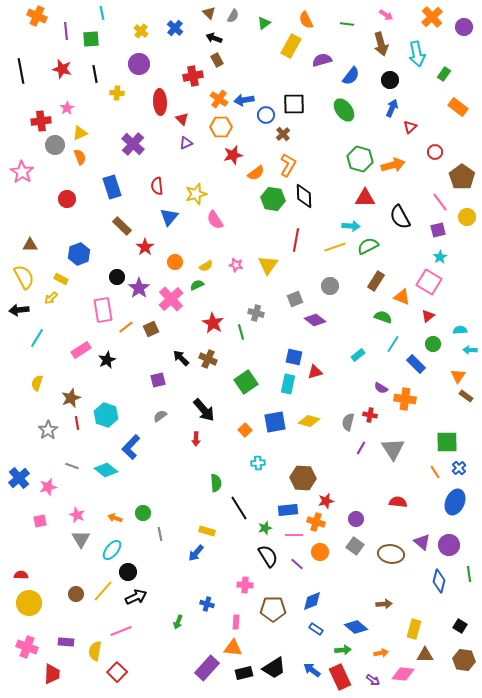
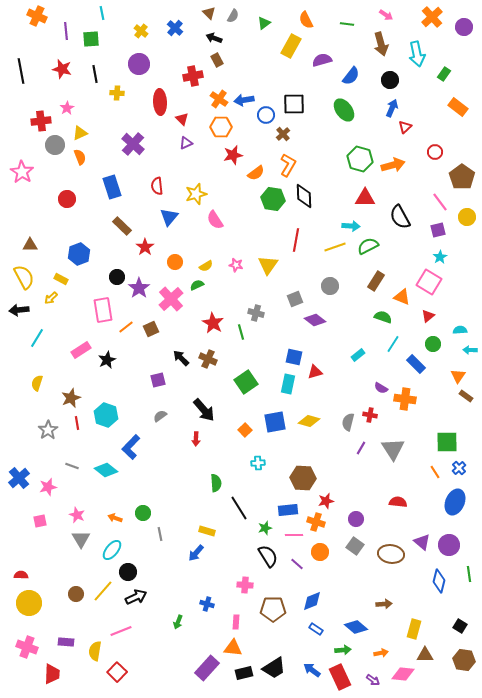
red triangle at (410, 127): moved 5 px left
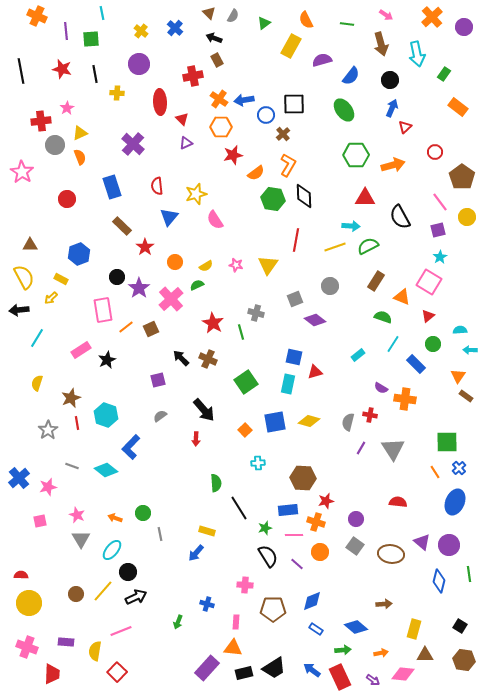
green hexagon at (360, 159): moved 4 px left, 4 px up; rotated 15 degrees counterclockwise
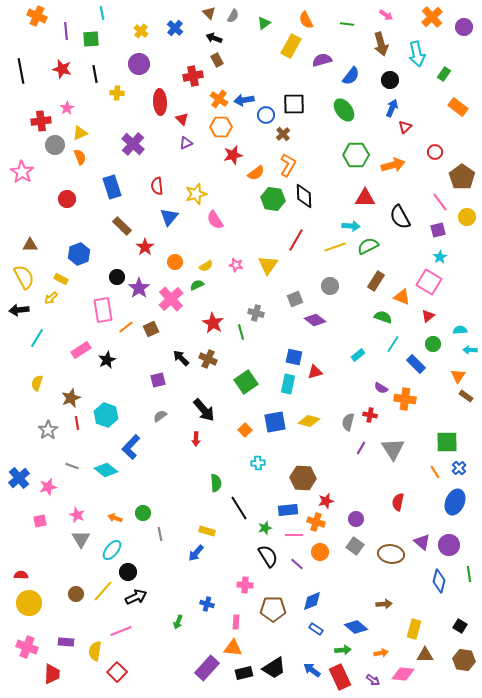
red line at (296, 240): rotated 20 degrees clockwise
red semicircle at (398, 502): rotated 84 degrees counterclockwise
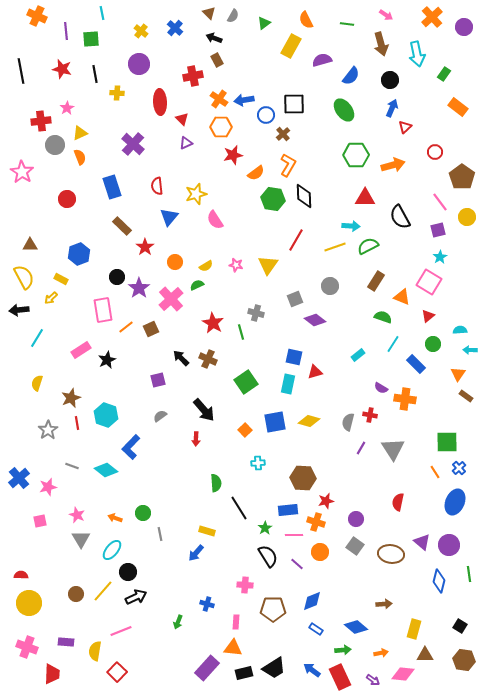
orange triangle at (458, 376): moved 2 px up
green star at (265, 528): rotated 16 degrees counterclockwise
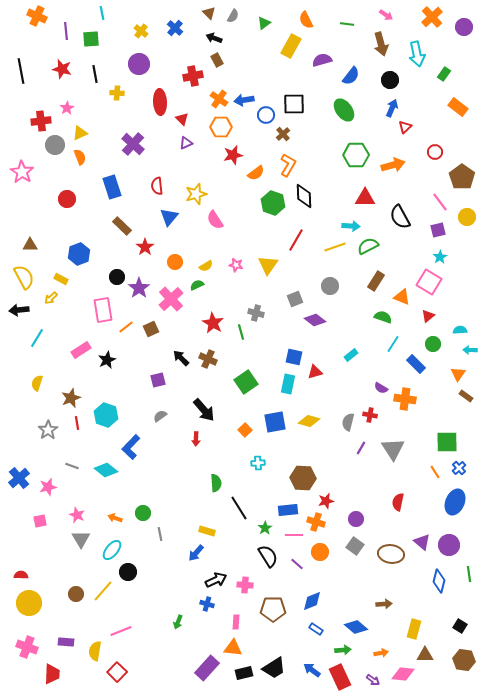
green hexagon at (273, 199): moved 4 px down; rotated 10 degrees clockwise
cyan rectangle at (358, 355): moved 7 px left
black arrow at (136, 597): moved 80 px right, 17 px up
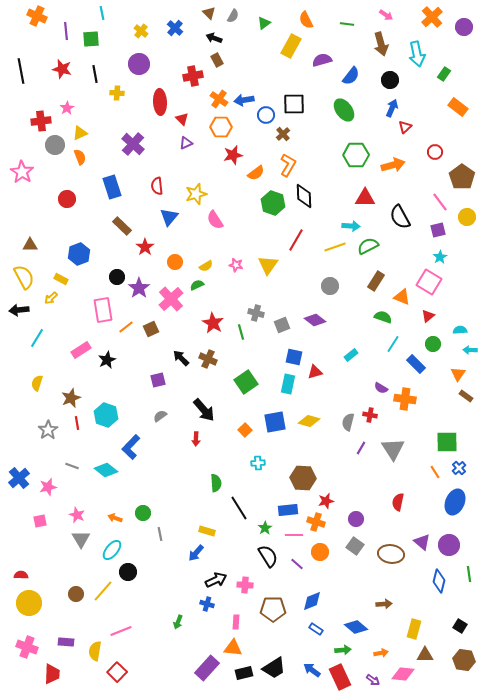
gray square at (295, 299): moved 13 px left, 26 px down
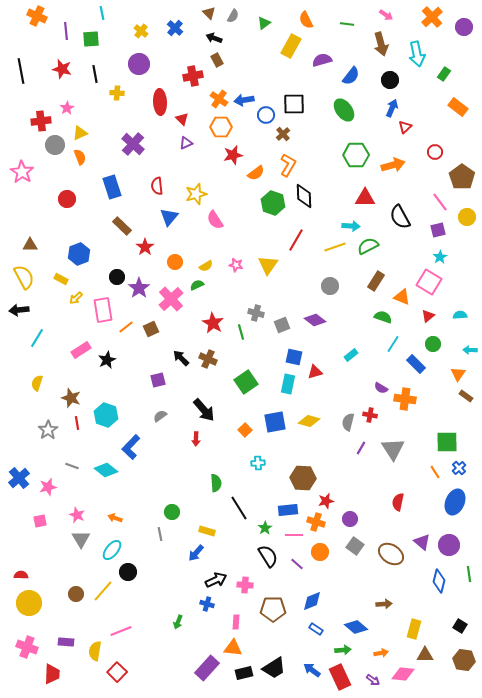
yellow arrow at (51, 298): moved 25 px right
cyan semicircle at (460, 330): moved 15 px up
brown star at (71, 398): rotated 30 degrees counterclockwise
green circle at (143, 513): moved 29 px right, 1 px up
purple circle at (356, 519): moved 6 px left
brown ellipse at (391, 554): rotated 25 degrees clockwise
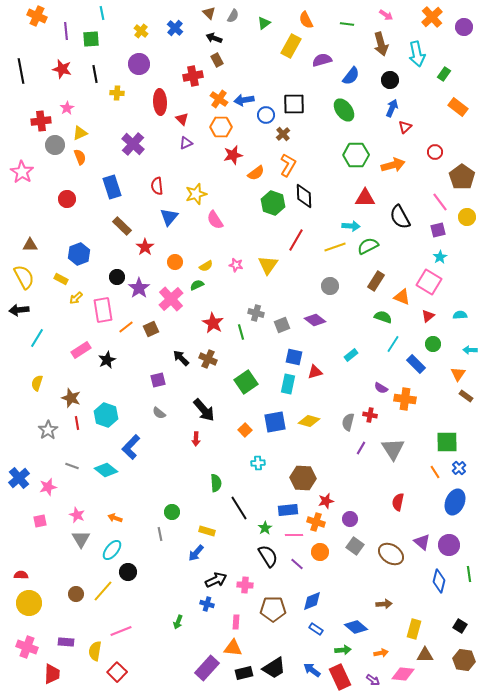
gray semicircle at (160, 416): moved 1 px left, 3 px up; rotated 104 degrees counterclockwise
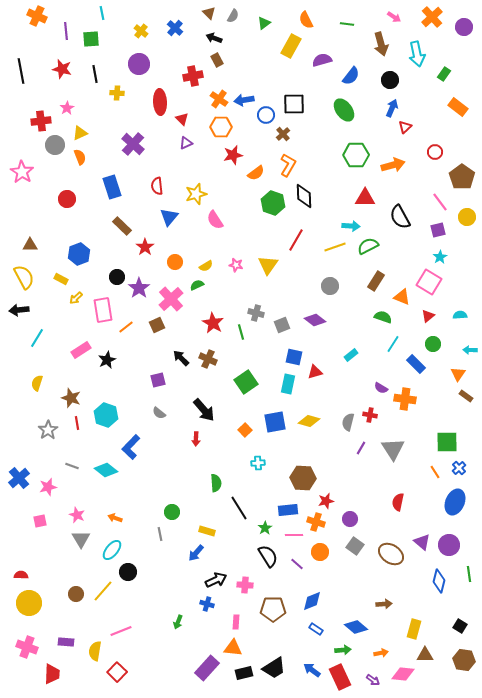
pink arrow at (386, 15): moved 8 px right, 2 px down
brown square at (151, 329): moved 6 px right, 4 px up
